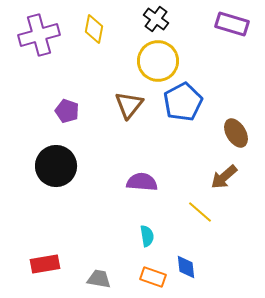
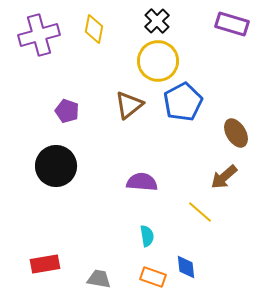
black cross: moved 1 px right, 2 px down; rotated 10 degrees clockwise
brown triangle: rotated 12 degrees clockwise
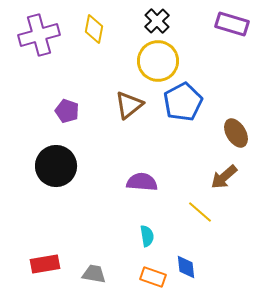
gray trapezoid: moved 5 px left, 5 px up
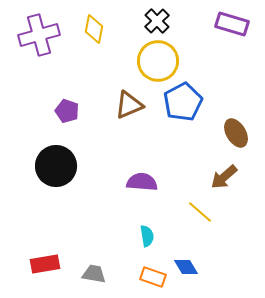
brown triangle: rotated 16 degrees clockwise
blue diamond: rotated 25 degrees counterclockwise
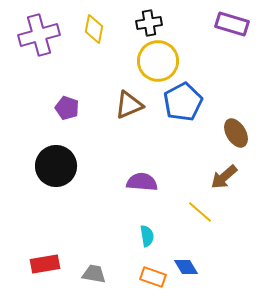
black cross: moved 8 px left, 2 px down; rotated 35 degrees clockwise
purple pentagon: moved 3 px up
